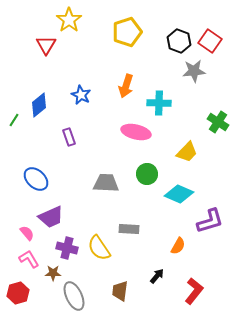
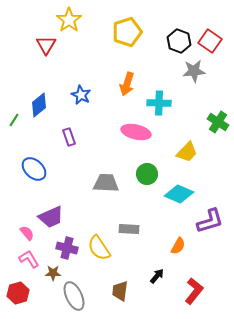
orange arrow: moved 1 px right, 2 px up
blue ellipse: moved 2 px left, 10 px up
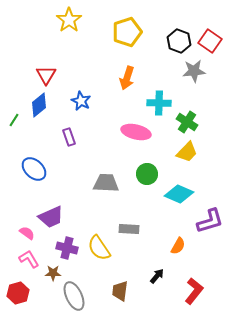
red triangle: moved 30 px down
orange arrow: moved 6 px up
blue star: moved 6 px down
green cross: moved 31 px left
pink semicircle: rotated 14 degrees counterclockwise
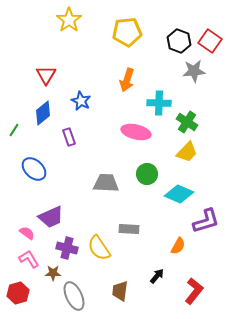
yellow pentagon: rotated 12 degrees clockwise
orange arrow: moved 2 px down
blue diamond: moved 4 px right, 8 px down
green line: moved 10 px down
purple L-shape: moved 4 px left
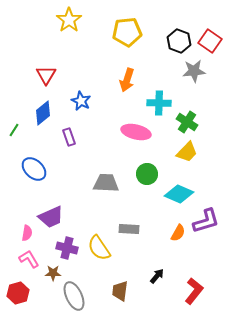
pink semicircle: rotated 63 degrees clockwise
orange semicircle: moved 13 px up
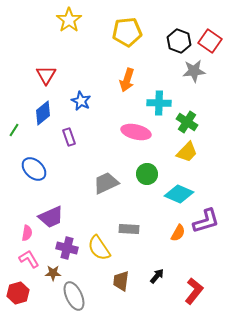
gray trapezoid: rotated 28 degrees counterclockwise
brown trapezoid: moved 1 px right, 10 px up
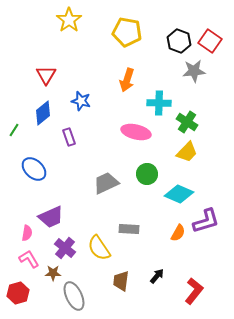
yellow pentagon: rotated 16 degrees clockwise
blue star: rotated 12 degrees counterclockwise
purple cross: moved 2 px left; rotated 25 degrees clockwise
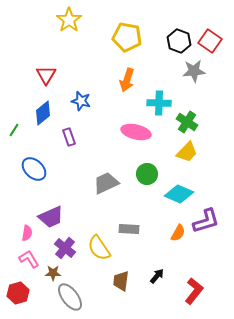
yellow pentagon: moved 5 px down
gray ellipse: moved 4 px left, 1 px down; rotated 12 degrees counterclockwise
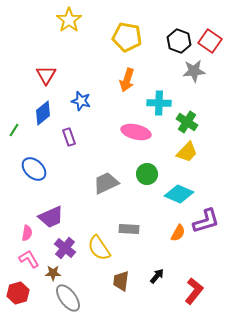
gray ellipse: moved 2 px left, 1 px down
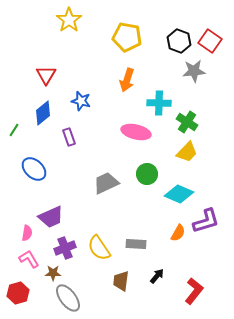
gray rectangle: moved 7 px right, 15 px down
purple cross: rotated 30 degrees clockwise
